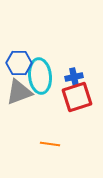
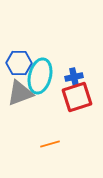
cyan ellipse: rotated 20 degrees clockwise
gray triangle: moved 1 px right, 1 px down
orange line: rotated 24 degrees counterclockwise
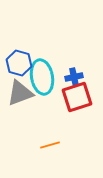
blue hexagon: rotated 15 degrees clockwise
cyan ellipse: moved 2 px right, 1 px down; rotated 24 degrees counterclockwise
orange line: moved 1 px down
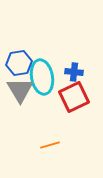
blue hexagon: rotated 25 degrees counterclockwise
blue cross: moved 5 px up; rotated 18 degrees clockwise
gray triangle: moved 3 px up; rotated 40 degrees counterclockwise
red square: moved 3 px left; rotated 8 degrees counterclockwise
